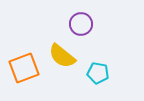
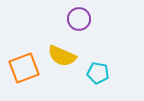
purple circle: moved 2 px left, 5 px up
yellow semicircle: rotated 16 degrees counterclockwise
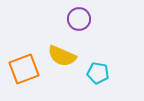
orange square: moved 1 px down
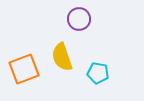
yellow semicircle: moved 1 px down; rotated 48 degrees clockwise
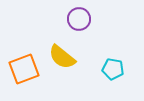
yellow semicircle: rotated 32 degrees counterclockwise
cyan pentagon: moved 15 px right, 4 px up
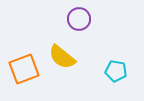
cyan pentagon: moved 3 px right, 2 px down
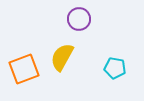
yellow semicircle: rotated 80 degrees clockwise
cyan pentagon: moved 1 px left, 3 px up
